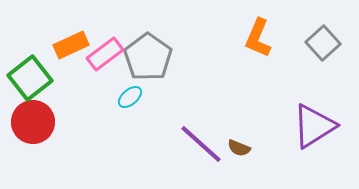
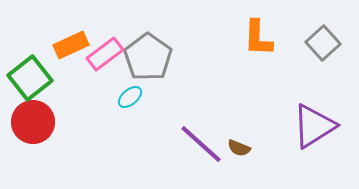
orange L-shape: rotated 21 degrees counterclockwise
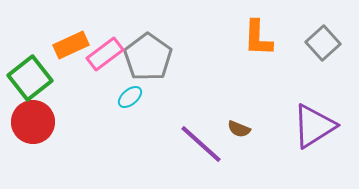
brown semicircle: moved 19 px up
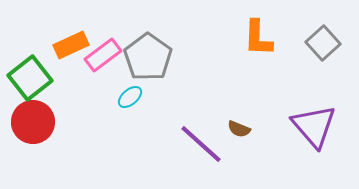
pink rectangle: moved 2 px left, 1 px down
purple triangle: rotated 39 degrees counterclockwise
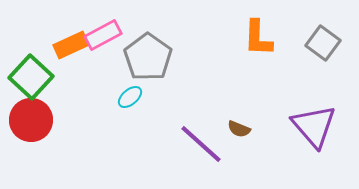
gray square: rotated 12 degrees counterclockwise
pink rectangle: moved 20 px up; rotated 9 degrees clockwise
green square: moved 1 px right, 1 px up; rotated 9 degrees counterclockwise
red circle: moved 2 px left, 2 px up
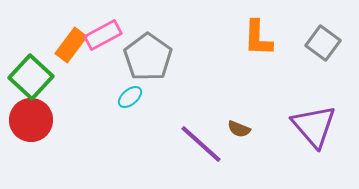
orange rectangle: rotated 28 degrees counterclockwise
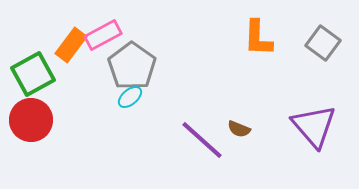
gray pentagon: moved 16 px left, 9 px down
green square: moved 2 px right, 3 px up; rotated 18 degrees clockwise
purple line: moved 1 px right, 4 px up
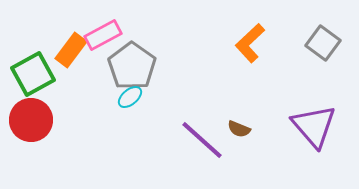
orange L-shape: moved 8 px left, 5 px down; rotated 45 degrees clockwise
orange rectangle: moved 5 px down
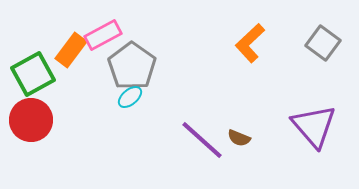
brown semicircle: moved 9 px down
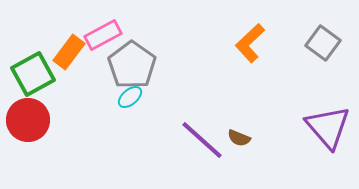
orange rectangle: moved 2 px left, 2 px down
gray pentagon: moved 1 px up
red circle: moved 3 px left
purple triangle: moved 14 px right, 1 px down
